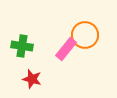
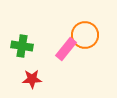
red star: rotated 18 degrees counterclockwise
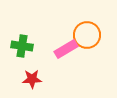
orange circle: moved 2 px right
pink rectangle: rotated 20 degrees clockwise
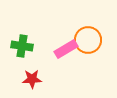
orange circle: moved 1 px right, 5 px down
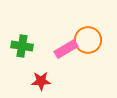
red star: moved 9 px right, 2 px down
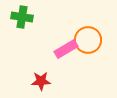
green cross: moved 29 px up
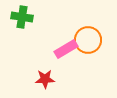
red star: moved 4 px right, 2 px up
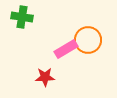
red star: moved 2 px up
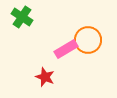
green cross: rotated 25 degrees clockwise
red star: rotated 24 degrees clockwise
